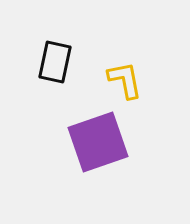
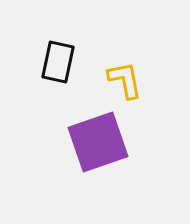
black rectangle: moved 3 px right
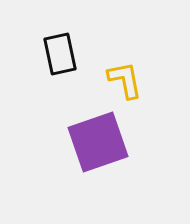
black rectangle: moved 2 px right, 8 px up; rotated 24 degrees counterclockwise
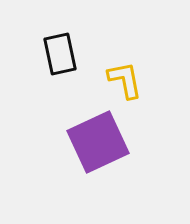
purple square: rotated 6 degrees counterclockwise
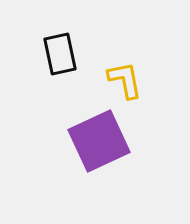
purple square: moved 1 px right, 1 px up
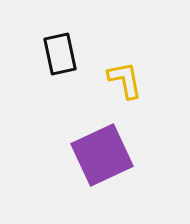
purple square: moved 3 px right, 14 px down
